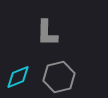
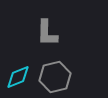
gray hexagon: moved 4 px left
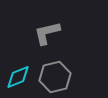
gray L-shape: rotated 76 degrees clockwise
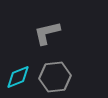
gray hexagon: rotated 8 degrees clockwise
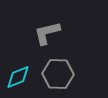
gray hexagon: moved 3 px right, 3 px up; rotated 8 degrees clockwise
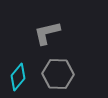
cyan diamond: rotated 28 degrees counterclockwise
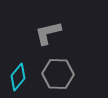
gray L-shape: moved 1 px right
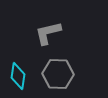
cyan diamond: moved 1 px up; rotated 32 degrees counterclockwise
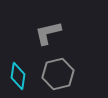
gray hexagon: rotated 16 degrees counterclockwise
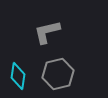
gray L-shape: moved 1 px left, 1 px up
